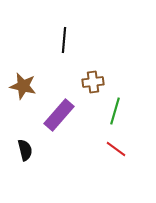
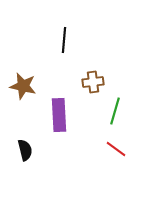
purple rectangle: rotated 44 degrees counterclockwise
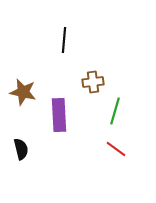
brown star: moved 6 px down
black semicircle: moved 4 px left, 1 px up
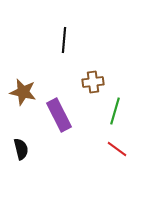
purple rectangle: rotated 24 degrees counterclockwise
red line: moved 1 px right
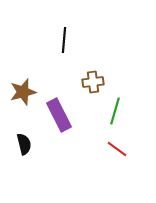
brown star: rotated 28 degrees counterclockwise
black semicircle: moved 3 px right, 5 px up
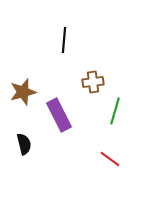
red line: moved 7 px left, 10 px down
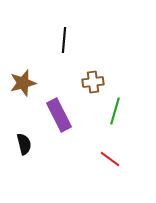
brown star: moved 9 px up
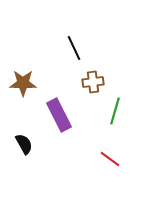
black line: moved 10 px right, 8 px down; rotated 30 degrees counterclockwise
brown star: rotated 16 degrees clockwise
black semicircle: rotated 15 degrees counterclockwise
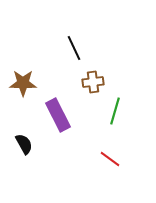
purple rectangle: moved 1 px left
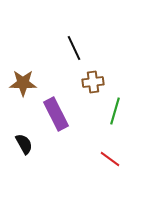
purple rectangle: moved 2 px left, 1 px up
